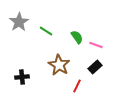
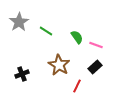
black cross: moved 3 px up; rotated 16 degrees counterclockwise
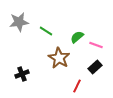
gray star: rotated 24 degrees clockwise
green semicircle: rotated 96 degrees counterclockwise
brown star: moved 7 px up
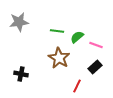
green line: moved 11 px right; rotated 24 degrees counterclockwise
black cross: moved 1 px left; rotated 32 degrees clockwise
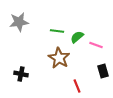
black rectangle: moved 8 px right, 4 px down; rotated 64 degrees counterclockwise
red line: rotated 48 degrees counterclockwise
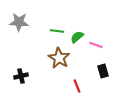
gray star: rotated 12 degrees clockwise
black cross: moved 2 px down; rotated 24 degrees counterclockwise
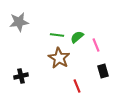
gray star: rotated 12 degrees counterclockwise
green line: moved 4 px down
pink line: rotated 48 degrees clockwise
